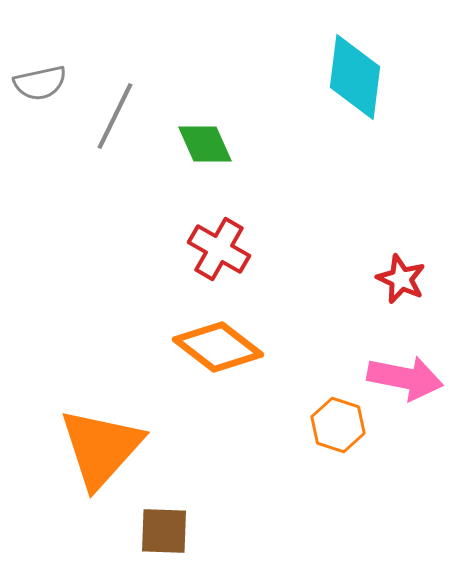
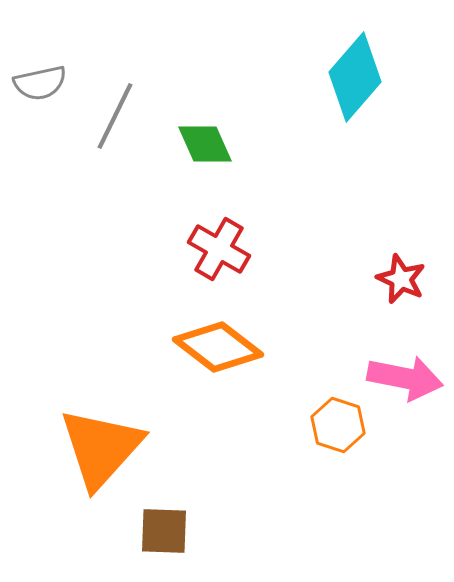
cyan diamond: rotated 34 degrees clockwise
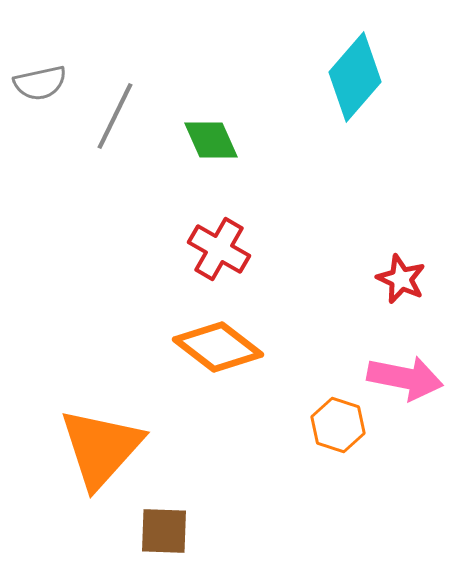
green diamond: moved 6 px right, 4 px up
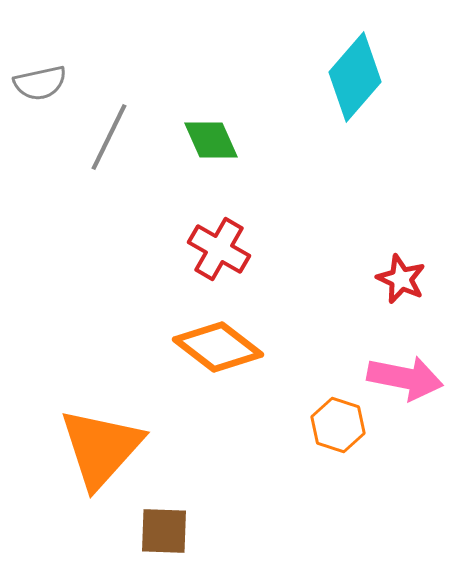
gray line: moved 6 px left, 21 px down
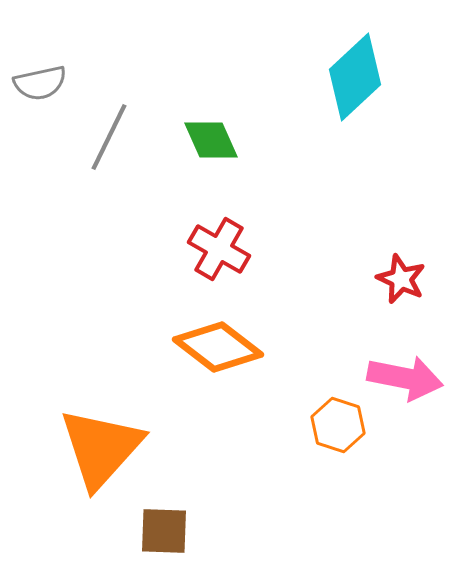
cyan diamond: rotated 6 degrees clockwise
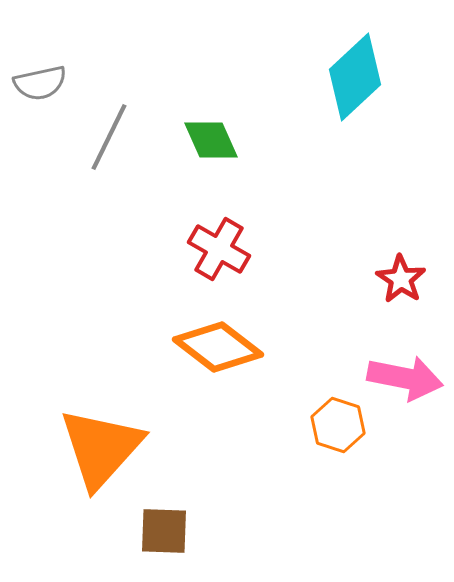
red star: rotated 9 degrees clockwise
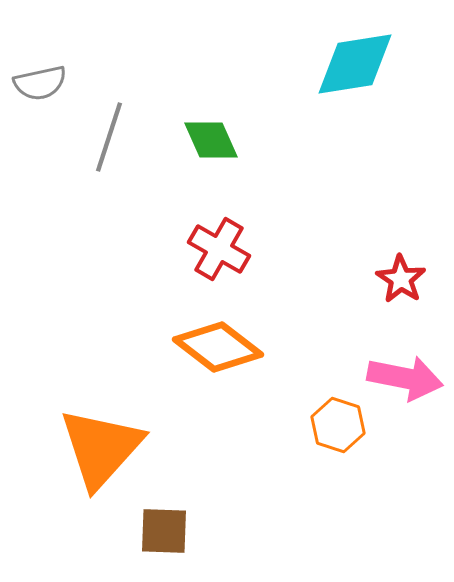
cyan diamond: moved 13 px up; rotated 34 degrees clockwise
gray line: rotated 8 degrees counterclockwise
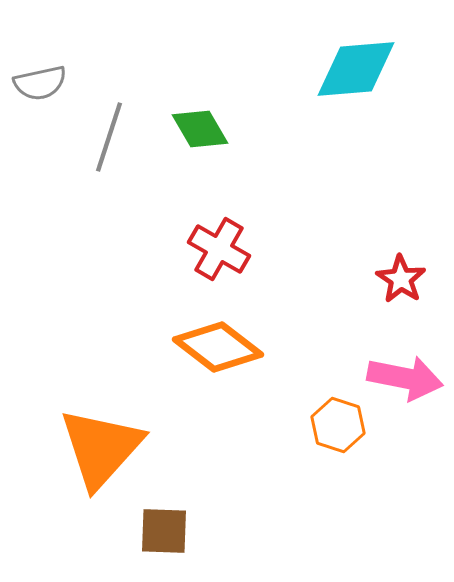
cyan diamond: moved 1 px right, 5 px down; rotated 4 degrees clockwise
green diamond: moved 11 px left, 11 px up; rotated 6 degrees counterclockwise
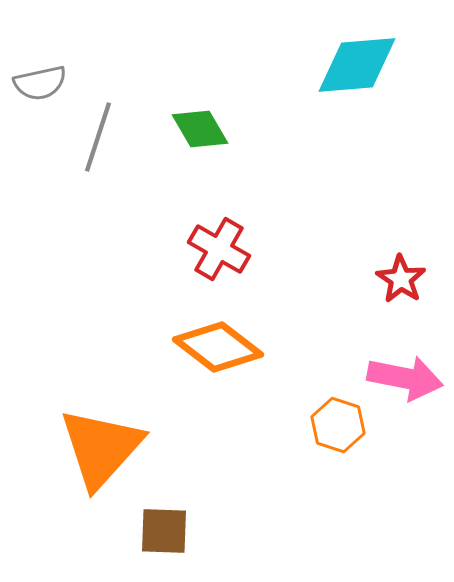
cyan diamond: moved 1 px right, 4 px up
gray line: moved 11 px left
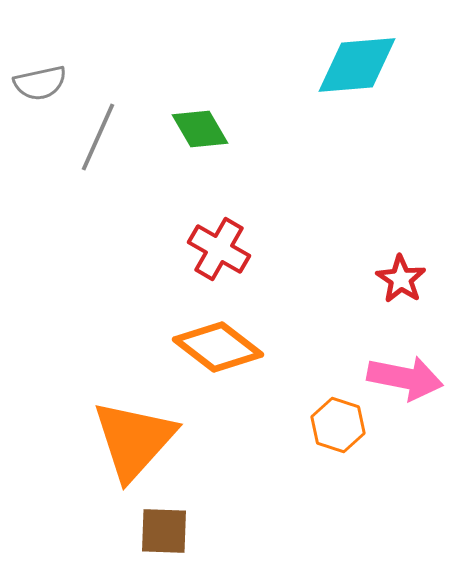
gray line: rotated 6 degrees clockwise
orange triangle: moved 33 px right, 8 px up
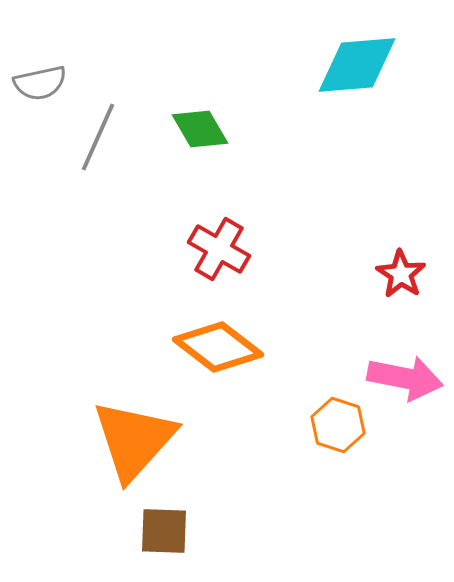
red star: moved 5 px up
